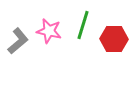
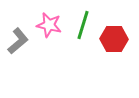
pink star: moved 6 px up
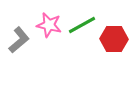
green line: moved 1 px left; rotated 44 degrees clockwise
gray L-shape: moved 1 px right, 1 px up
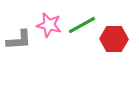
gray L-shape: rotated 36 degrees clockwise
